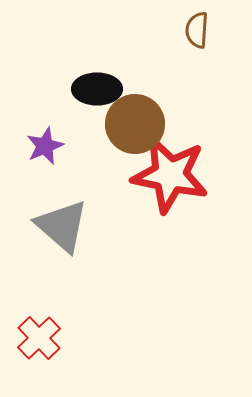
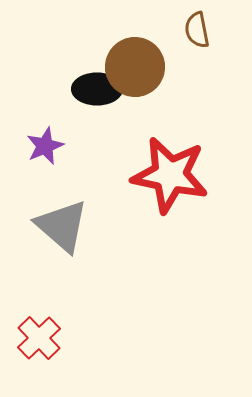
brown semicircle: rotated 15 degrees counterclockwise
brown circle: moved 57 px up
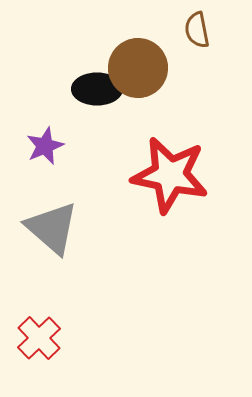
brown circle: moved 3 px right, 1 px down
gray triangle: moved 10 px left, 2 px down
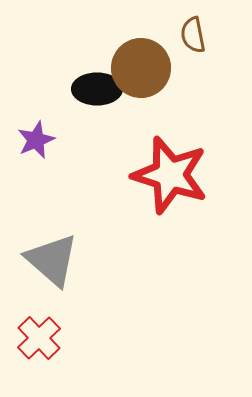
brown semicircle: moved 4 px left, 5 px down
brown circle: moved 3 px right
purple star: moved 9 px left, 6 px up
red star: rotated 6 degrees clockwise
gray triangle: moved 32 px down
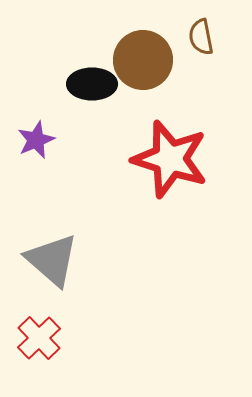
brown semicircle: moved 8 px right, 2 px down
brown circle: moved 2 px right, 8 px up
black ellipse: moved 5 px left, 5 px up
red star: moved 16 px up
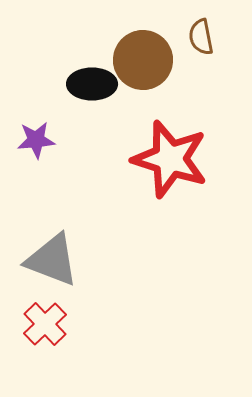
purple star: rotated 18 degrees clockwise
gray triangle: rotated 20 degrees counterclockwise
red cross: moved 6 px right, 14 px up
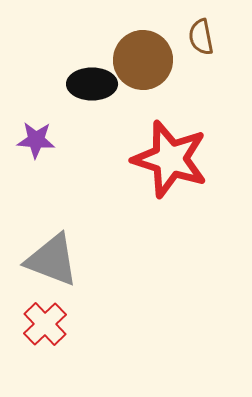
purple star: rotated 9 degrees clockwise
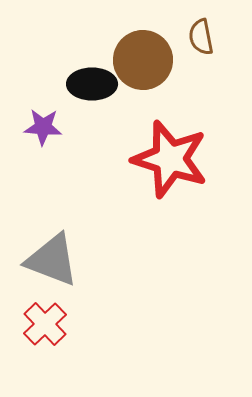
purple star: moved 7 px right, 13 px up
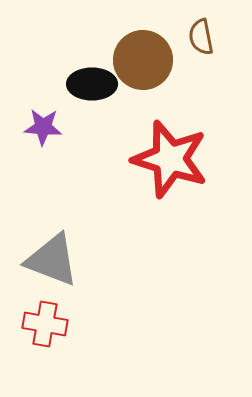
red cross: rotated 36 degrees counterclockwise
